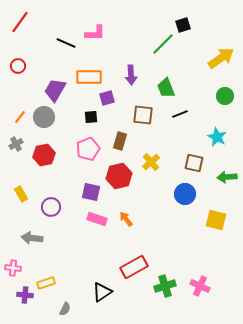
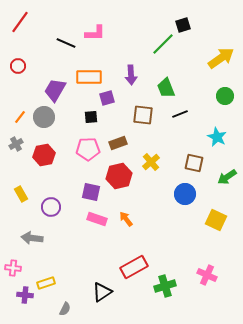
brown rectangle at (120, 141): moved 2 px left, 2 px down; rotated 54 degrees clockwise
pink pentagon at (88, 149): rotated 20 degrees clockwise
green arrow at (227, 177): rotated 30 degrees counterclockwise
yellow square at (216, 220): rotated 10 degrees clockwise
pink cross at (200, 286): moved 7 px right, 11 px up
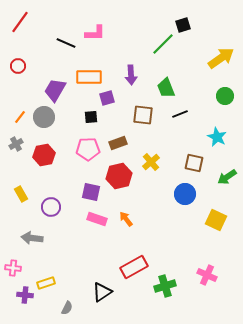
gray semicircle at (65, 309): moved 2 px right, 1 px up
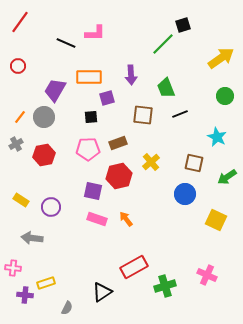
purple square at (91, 192): moved 2 px right, 1 px up
yellow rectangle at (21, 194): moved 6 px down; rotated 28 degrees counterclockwise
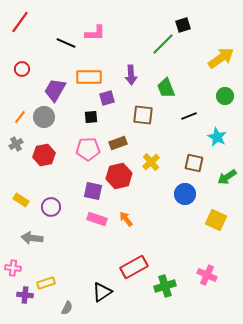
red circle at (18, 66): moved 4 px right, 3 px down
black line at (180, 114): moved 9 px right, 2 px down
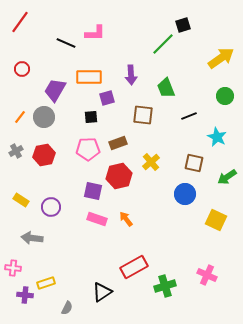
gray cross at (16, 144): moved 7 px down
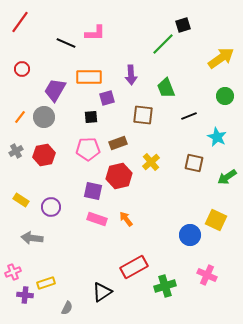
blue circle at (185, 194): moved 5 px right, 41 px down
pink cross at (13, 268): moved 4 px down; rotated 28 degrees counterclockwise
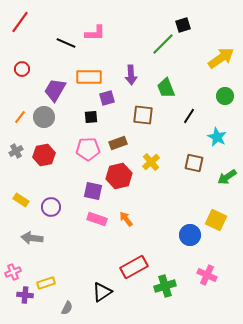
black line at (189, 116): rotated 35 degrees counterclockwise
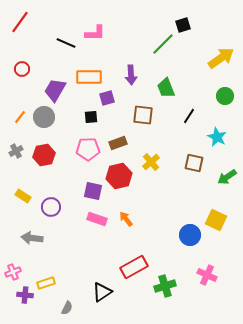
yellow rectangle at (21, 200): moved 2 px right, 4 px up
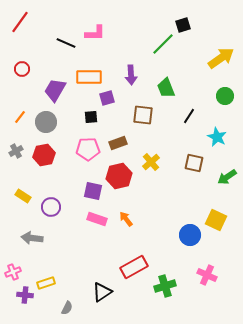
gray circle at (44, 117): moved 2 px right, 5 px down
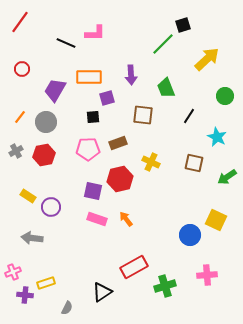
yellow arrow at (221, 58): moved 14 px left, 1 px down; rotated 8 degrees counterclockwise
black square at (91, 117): moved 2 px right
yellow cross at (151, 162): rotated 24 degrees counterclockwise
red hexagon at (119, 176): moved 1 px right, 3 px down
yellow rectangle at (23, 196): moved 5 px right
pink cross at (207, 275): rotated 30 degrees counterclockwise
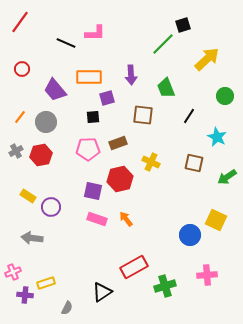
purple trapezoid at (55, 90): rotated 70 degrees counterclockwise
red hexagon at (44, 155): moved 3 px left
